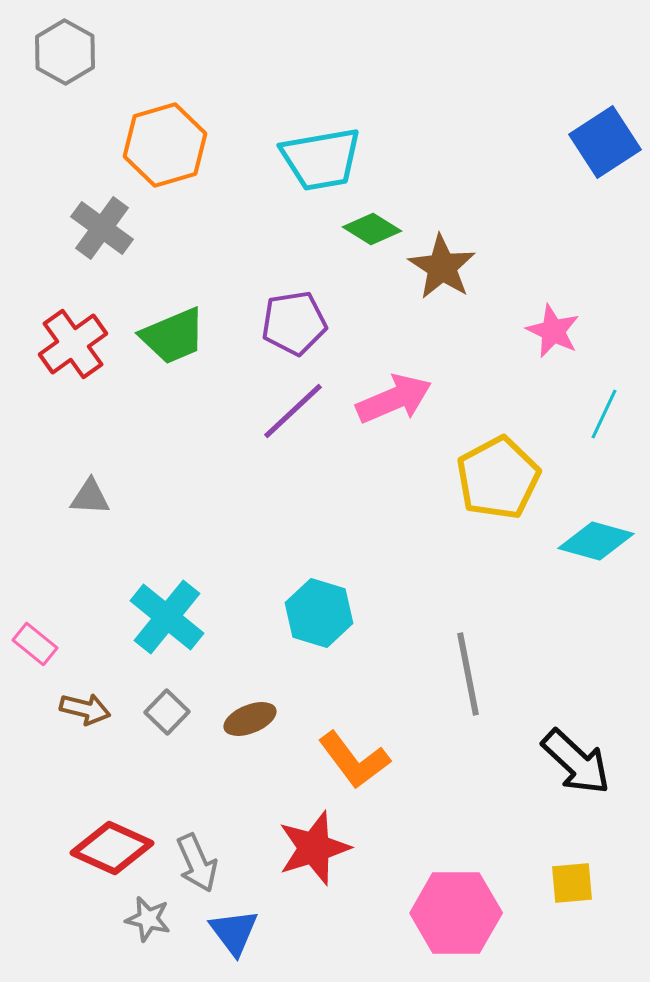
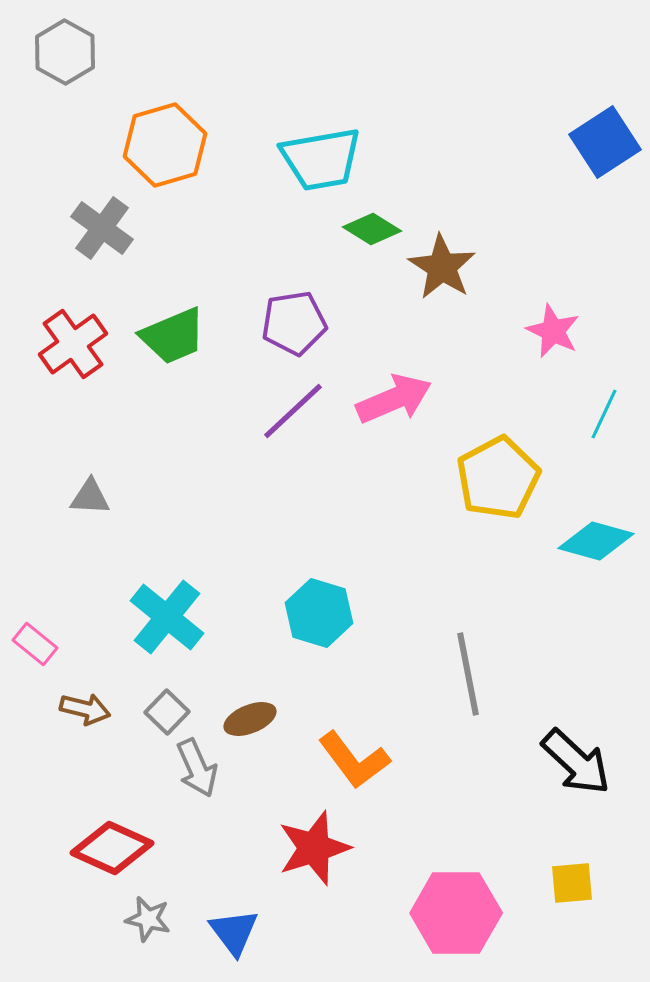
gray arrow: moved 95 px up
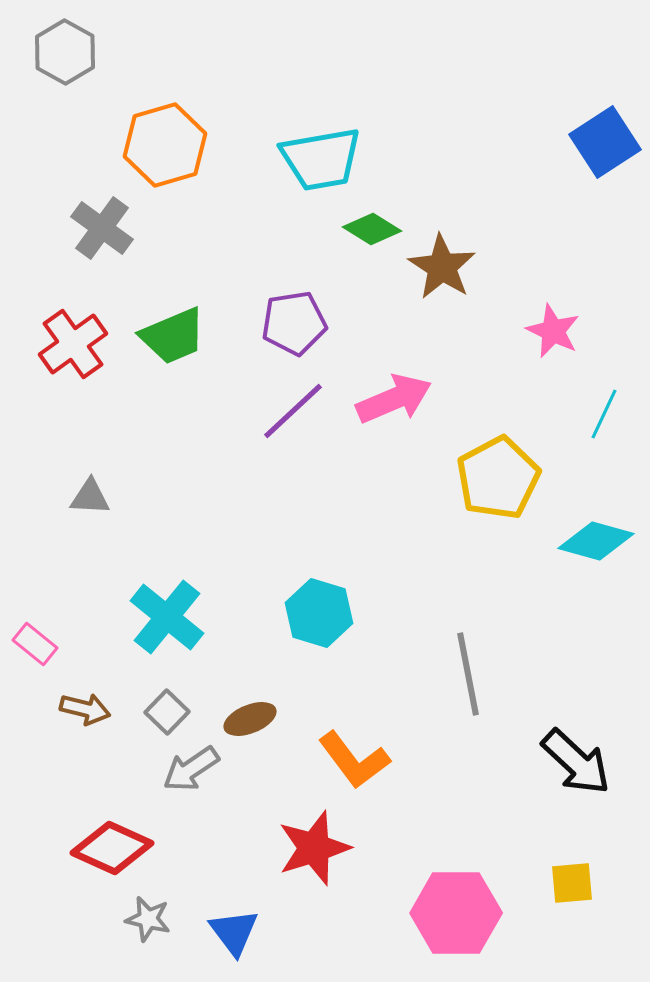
gray arrow: moved 6 px left, 1 px down; rotated 80 degrees clockwise
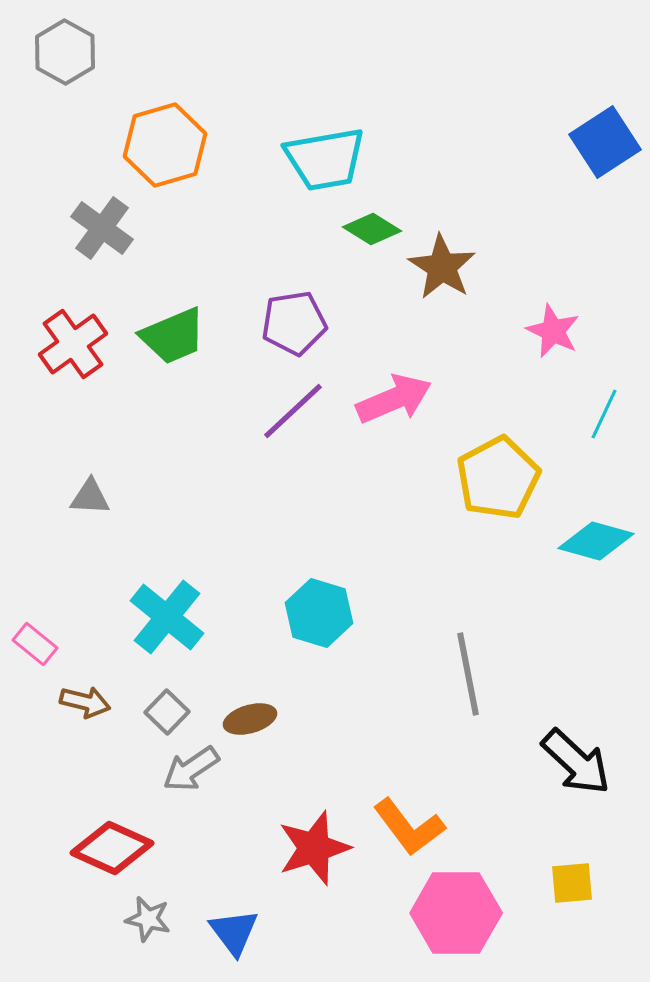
cyan trapezoid: moved 4 px right
brown arrow: moved 7 px up
brown ellipse: rotated 6 degrees clockwise
orange L-shape: moved 55 px right, 67 px down
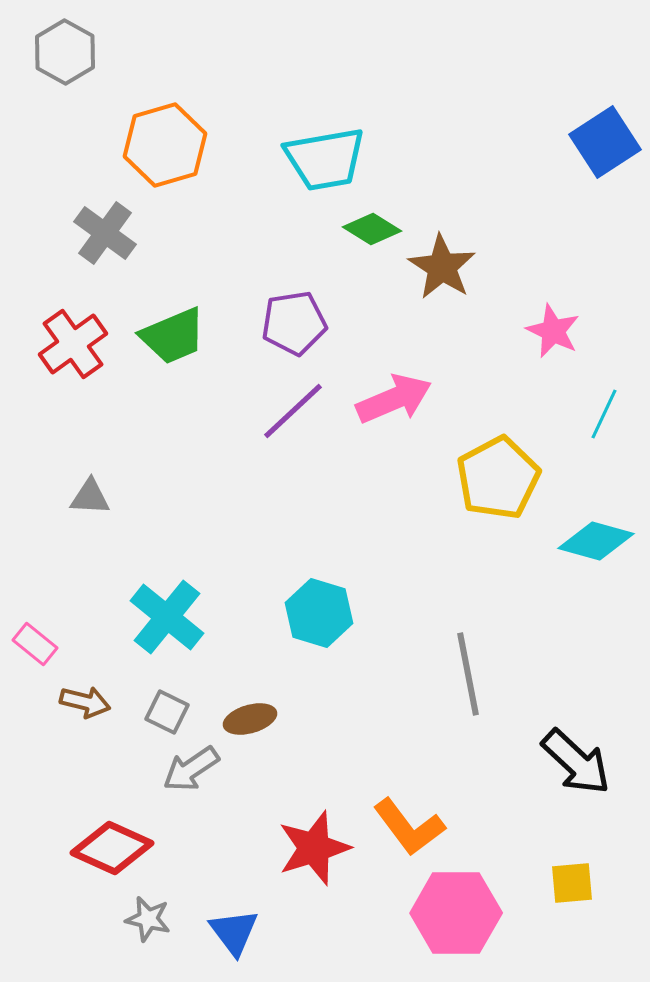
gray cross: moved 3 px right, 5 px down
gray square: rotated 18 degrees counterclockwise
